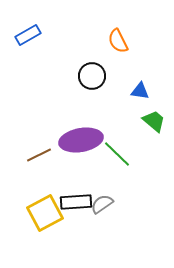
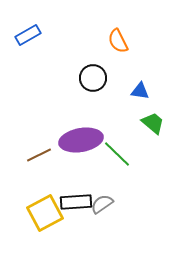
black circle: moved 1 px right, 2 px down
green trapezoid: moved 1 px left, 2 px down
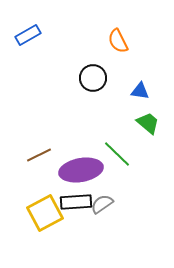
green trapezoid: moved 5 px left
purple ellipse: moved 30 px down
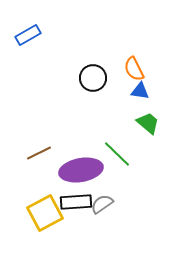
orange semicircle: moved 16 px right, 28 px down
brown line: moved 2 px up
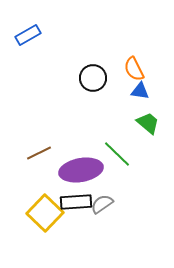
yellow square: rotated 18 degrees counterclockwise
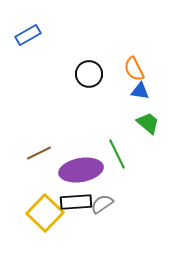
black circle: moved 4 px left, 4 px up
green line: rotated 20 degrees clockwise
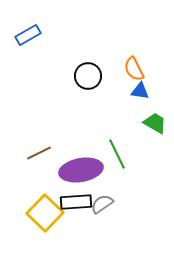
black circle: moved 1 px left, 2 px down
green trapezoid: moved 7 px right; rotated 10 degrees counterclockwise
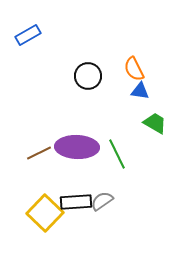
purple ellipse: moved 4 px left, 23 px up; rotated 12 degrees clockwise
gray semicircle: moved 3 px up
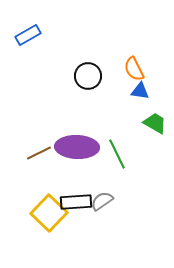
yellow square: moved 4 px right
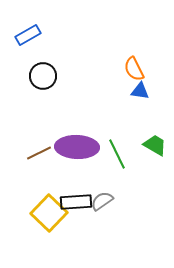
black circle: moved 45 px left
green trapezoid: moved 22 px down
